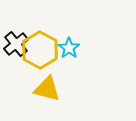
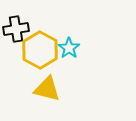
black cross: moved 15 px up; rotated 30 degrees clockwise
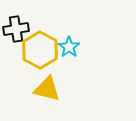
cyan star: moved 1 px up
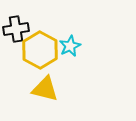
cyan star: moved 1 px right, 1 px up; rotated 10 degrees clockwise
yellow triangle: moved 2 px left
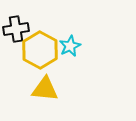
yellow triangle: rotated 8 degrees counterclockwise
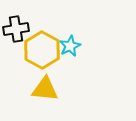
yellow hexagon: moved 2 px right
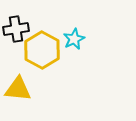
cyan star: moved 4 px right, 7 px up
yellow triangle: moved 27 px left
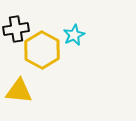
cyan star: moved 4 px up
yellow triangle: moved 1 px right, 2 px down
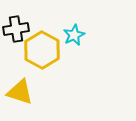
yellow triangle: moved 1 px right, 1 px down; rotated 12 degrees clockwise
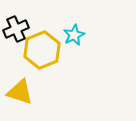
black cross: rotated 15 degrees counterclockwise
yellow hexagon: rotated 9 degrees clockwise
